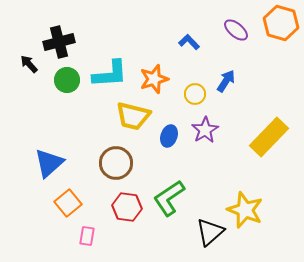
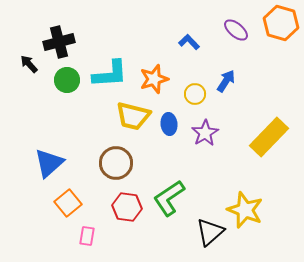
purple star: moved 3 px down
blue ellipse: moved 12 px up; rotated 25 degrees counterclockwise
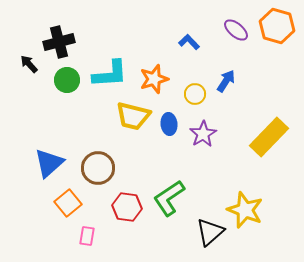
orange hexagon: moved 4 px left, 3 px down
purple star: moved 2 px left, 1 px down
brown circle: moved 18 px left, 5 px down
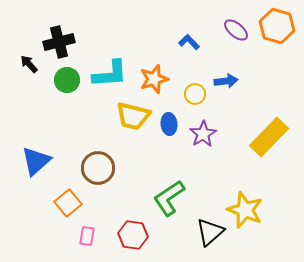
blue arrow: rotated 50 degrees clockwise
blue triangle: moved 13 px left, 2 px up
red hexagon: moved 6 px right, 28 px down
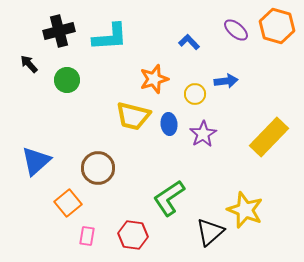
black cross: moved 11 px up
cyan L-shape: moved 37 px up
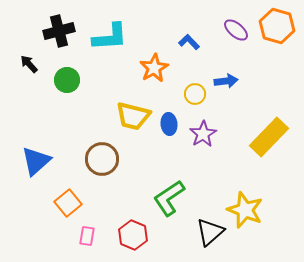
orange star: moved 11 px up; rotated 12 degrees counterclockwise
brown circle: moved 4 px right, 9 px up
red hexagon: rotated 16 degrees clockwise
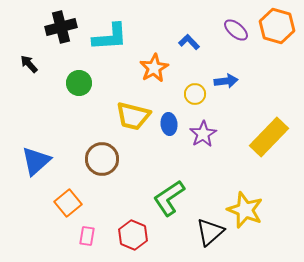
black cross: moved 2 px right, 4 px up
green circle: moved 12 px right, 3 px down
